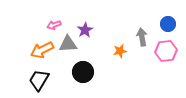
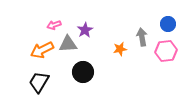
orange star: moved 2 px up
black trapezoid: moved 2 px down
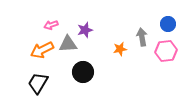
pink arrow: moved 3 px left
purple star: rotated 14 degrees clockwise
black trapezoid: moved 1 px left, 1 px down
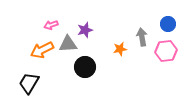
black circle: moved 2 px right, 5 px up
black trapezoid: moved 9 px left
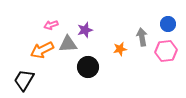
black circle: moved 3 px right
black trapezoid: moved 5 px left, 3 px up
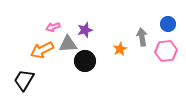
pink arrow: moved 2 px right, 2 px down
orange star: rotated 16 degrees counterclockwise
black circle: moved 3 px left, 6 px up
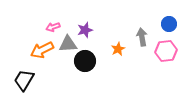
blue circle: moved 1 px right
orange star: moved 2 px left
